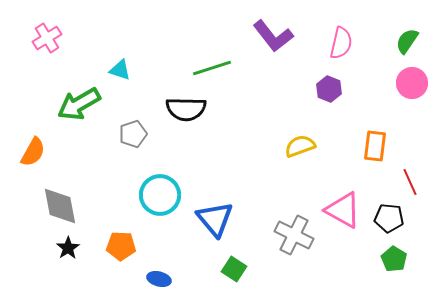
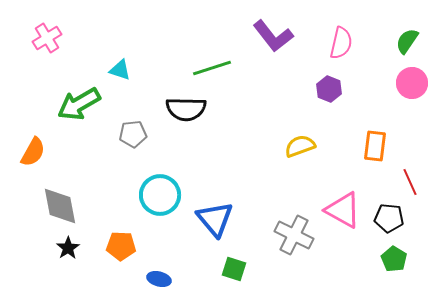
gray pentagon: rotated 12 degrees clockwise
green square: rotated 15 degrees counterclockwise
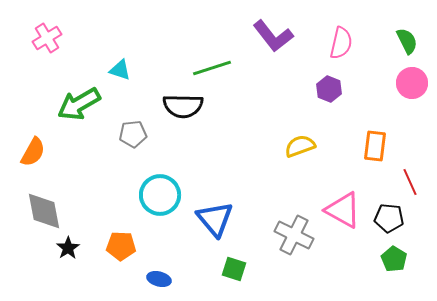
green semicircle: rotated 120 degrees clockwise
black semicircle: moved 3 px left, 3 px up
gray diamond: moved 16 px left, 5 px down
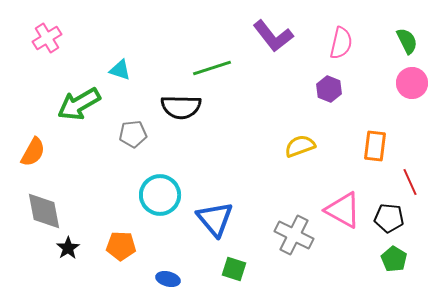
black semicircle: moved 2 px left, 1 px down
blue ellipse: moved 9 px right
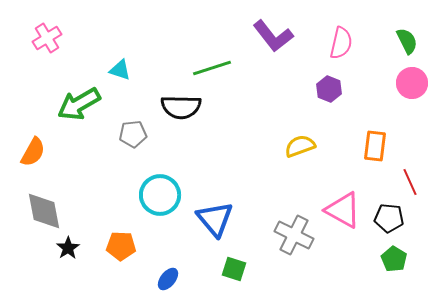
blue ellipse: rotated 65 degrees counterclockwise
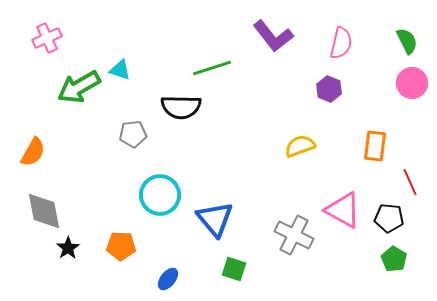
pink cross: rotated 8 degrees clockwise
green arrow: moved 17 px up
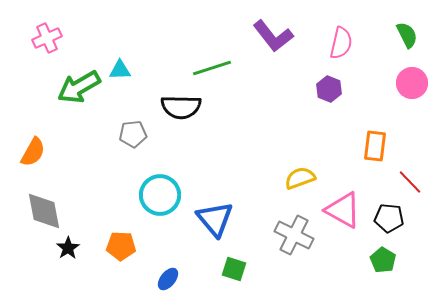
green semicircle: moved 6 px up
cyan triangle: rotated 20 degrees counterclockwise
yellow semicircle: moved 32 px down
red line: rotated 20 degrees counterclockwise
green pentagon: moved 11 px left, 1 px down
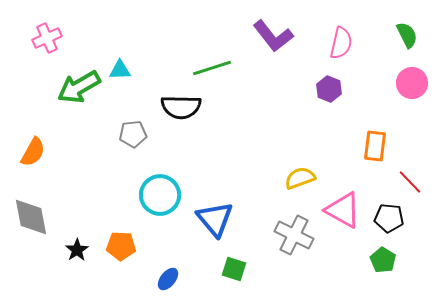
gray diamond: moved 13 px left, 6 px down
black star: moved 9 px right, 2 px down
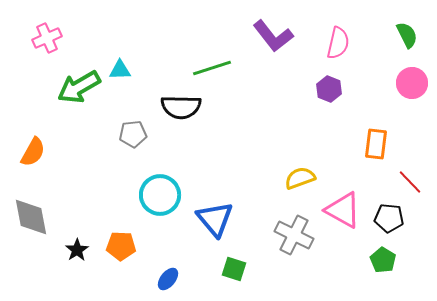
pink semicircle: moved 3 px left
orange rectangle: moved 1 px right, 2 px up
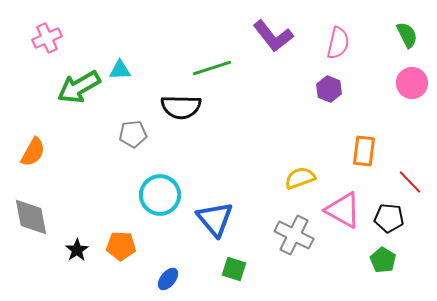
orange rectangle: moved 12 px left, 7 px down
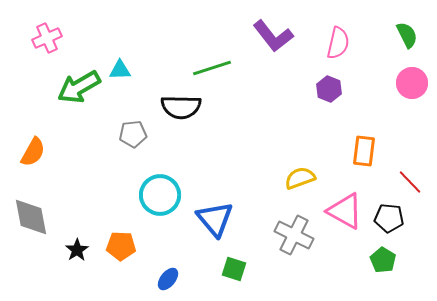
pink triangle: moved 2 px right, 1 px down
